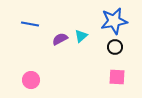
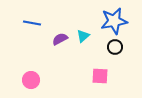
blue line: moved 2 px right, 1 px up
cyan triangle: moved 2 px right
pink square: moved 17 px left, 1 px up
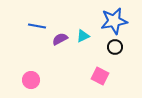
blue line: moved 5 px right, 3 px down
cyan triangle: rotated 16 degrees clockwise
pink square: rotated 24 degrees clockwise
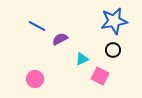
blue line: rotated 18 degrees clockwise
cyan triangle: moved 1 px left, 23 px down
black circle: moved 2 px left, 3 px down
pink circle: moved 4 px right, 1 px up
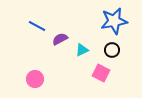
black circle: moved 1 px left
cyan triangle: moved 9 px up
pink square: moved 1 px right, 3 px up
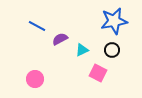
pink square: moved 3 px left
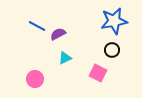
purple semicircle: moved 2 px left, 5 px up
cyan triangle: moved 17 px left, 8 px down
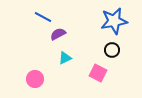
blue line: moved 6 px right, 9 px up
